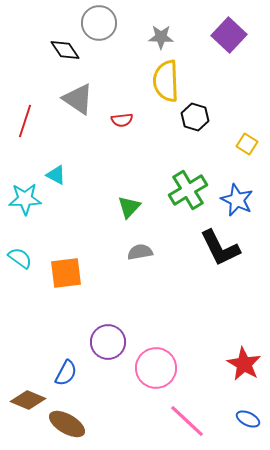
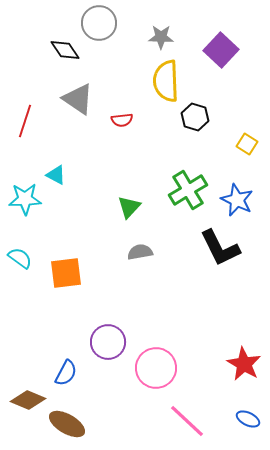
purple square: moved 8 px left, 15 px down
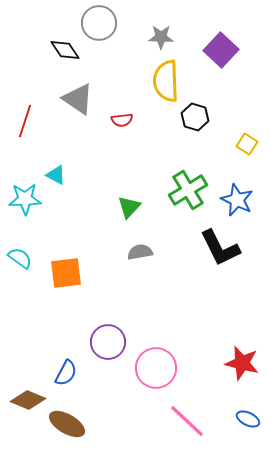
red star: moved 2 px left, 1 px up; rotated 16 degrees counterclockwise
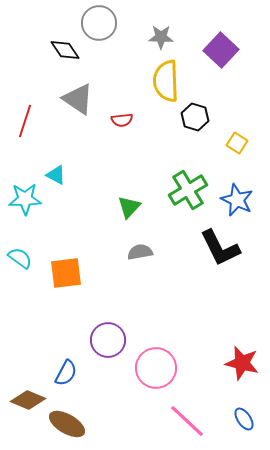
yellow square: moved 10 px left, 1 px up
purple circle: moved 2 px up
blue ellipse: moved 4 px left; rotated 30 degrees clockwise
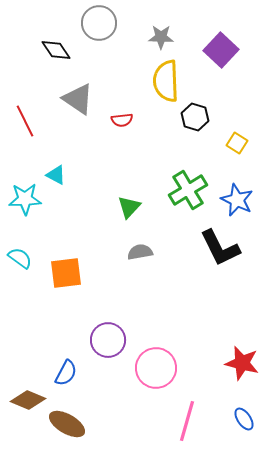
black diamond: moved 9 px left
red line: rotated 44 degrees counterclockwise
pink line: rotated 63 degrees clockwise
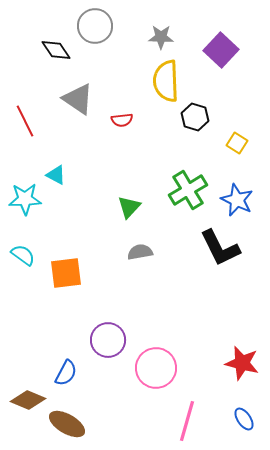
gray circle: moved 4 px left, 3 px down
cyan semicircle: moved 3 px right, 3 px up
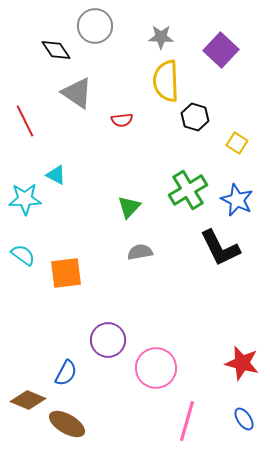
gray triangle: moved 1 px left, 6 px up
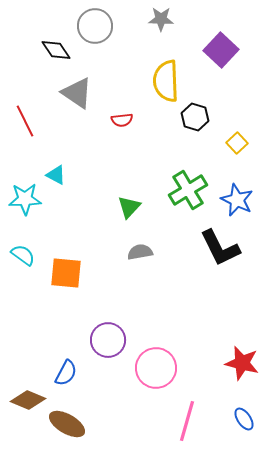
gray star: moved 18 px up
yellow square: rotated 15 degrees clockwise
orange square: rotated 12 degrees clockwise
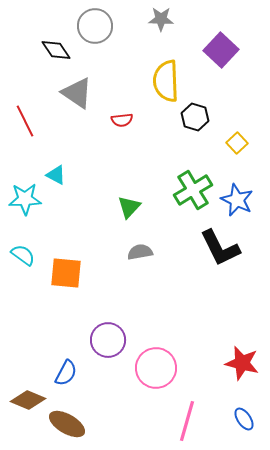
green cross: moved 5 px right
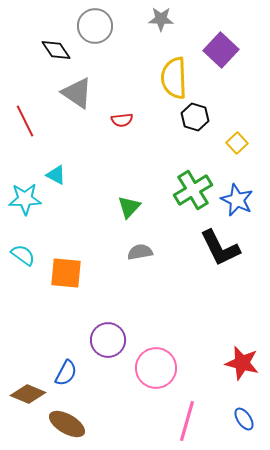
yellow semicircle: moved 8 px right, 3 px up
brown diamond: moved 6 px up
